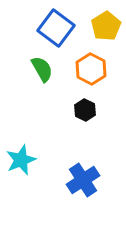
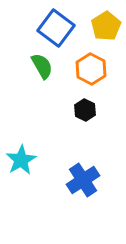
green semicircle: moved 3 px up
cyan star: rotated 8 degrees counterclockwise
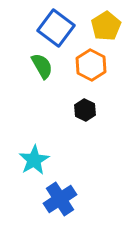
orange hexagon: moved 4 px up
cyan star: moved 13 px right
blue cross: moved 23 px left, 19 px down
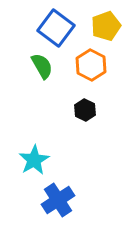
yellow pentagon: rotated 12 degrees clockwise
blue cross: moved 2 px left, 1 px down
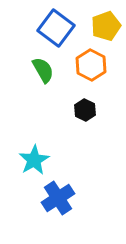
green semicircle: moved 1 px right, 4 px down
blue cross: moved 2 px up
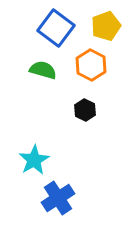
green semicircle: rotated 44 degrees counterclockwise
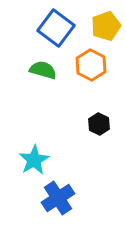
black hexagon: moved 14 px right, 14 px down
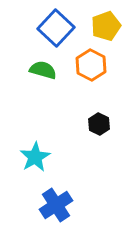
blue square: rotated 6 degrees clockwise
cyan star: moved 1 px right, 3 px up
blue cross: moved 2 px left, 7 px down
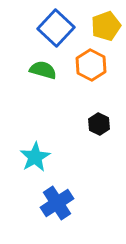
blue cross: moved 1 px right, 2 px up
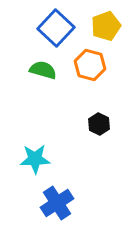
orange hexagon: moved 1 px left; rotated 12 degrees counterclockwise
cyan star: moved 2 px down; rotated 28 degrees clockwise
